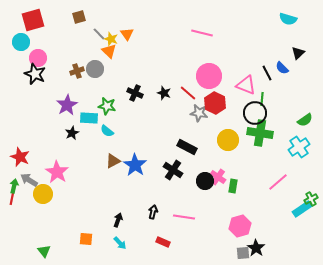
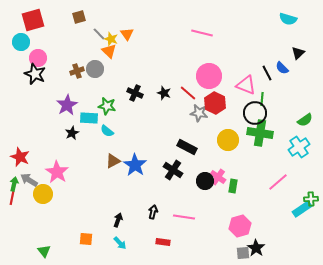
green arrow at (14, 186): moved 2 px up
green cross at (311, 199): rotated 24 degrees clockwise
red rectangle at (163, 242): rotated 16 degrees counterclockwise
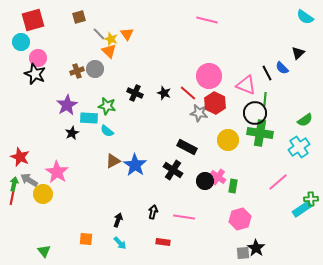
cyan semicircle at (288, 19): moved 17 px right, 2 px up; rotated 18 degrees clockwise
pink line at (202, 33): moved 5 px right, 13 px up
green line at (262, 99): moved 3 px right
pink hexagon at (240, 226): moved 7 px up
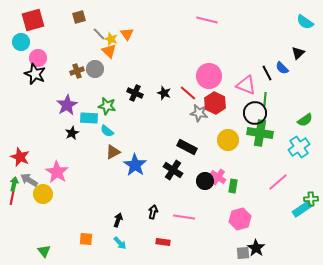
cyan semicircle at (305, 17): moved 5 px down
brown triangle at (113, 161): moved 9 px up
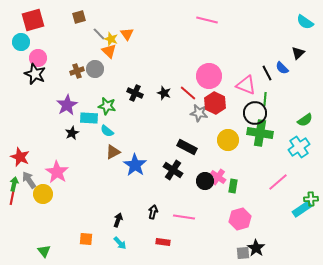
gray arrow at (29, 180): rotated 24 degrees clockwise
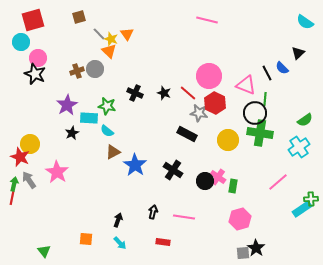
black rectangle at (187, 147): moved 13 px up
yellow circle at (43, 194): moved 13 px left, 50 px up
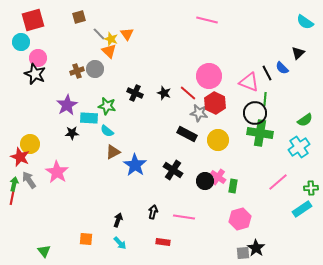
pink triangle at (246, 85): moved 3 px right, 3 px up
black star at (72, 133): rotated 24 degrees clockwise
yellow circle at (228, 140): moved 10 px left
green cross at (311, 199): moved 11 px up
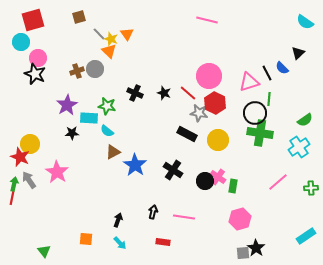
pink triangle at (249, 82): rotated 40 degrees counterclockwise
green line at (265, 99): moved 4 px right
cyan rectangle at (302, 209): moved 4 px right, 27 px down
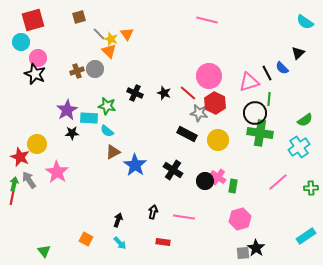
purple star at (67, 105): moved 5 px down
yellow circle at (30, 144): moved 7 px right
orange square at (86, 239): rotated 24 degrees clockwise
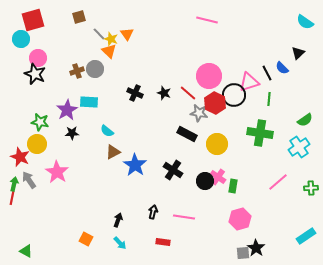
cyan circle at (21, 42): moved 3 px up
green star at (107, 106): moved 67 px left, 16 px down
black circle at (255, 113): moved 21 px left, 18 px up
cyan rectangle at (89, 118): moved 16 px up
yellow circle at (218, 140): moved 1 px left, 4 px down
green triangle at (44, 251): moved 18 px left; rotated 24 degrees counterclockwise
